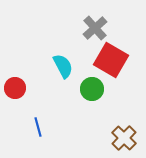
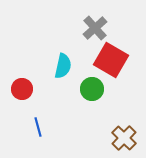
cyan semicircle: rotated 40 degrees clockwise
red circle: moved 7 px right, 1 px down
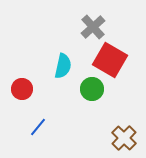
gray cross: moved 2 px left, 1 px up
red square: moved 1 px left
blue line: rotated 54 degrees clockwise
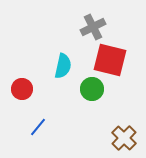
gray cross: rotated 15 degrees clockwise
red square: rotated 16 degrees counterclockwise
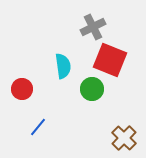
red square: rotated 8 degrees clockwise
cyan semicircle: rotated 20 degrees counterclockwise
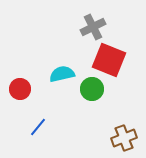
red square: moved 1 px left
cyan semicircle: moved 1 px left, 8 px down; rotated 95 degrees counterclockwise
red circle: moved 2 px left
brown cross: rotated 25 degrees clockwise
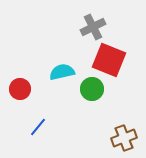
cyan semicircle: moved 2 px up
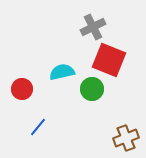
red circle: moved 2 px right
brown cross: moved 2 px right
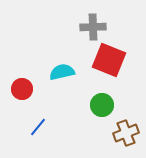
gray cross: rotated 25 degrees clockwise
green circle: moved 10 px right, 16 px down
brown cross: moved 5 px up
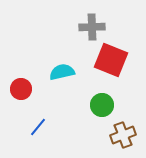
gray cross: moved 1 px left
red square: moved 2 px right
red circle: moved 1 px left
brown cross: moved 3 px left, 2 px down
